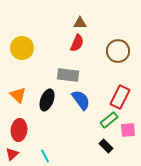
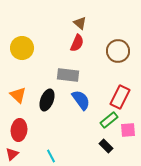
brown triangle: rotated 40 degrees clockwise
cyan line: moved 6 px right
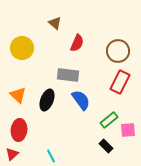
brown triangle: moved 25 px left
red rectangle: moved 15 px up
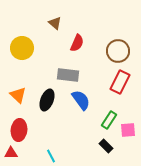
green rectangle: rotated 18 degrees counterclockwise
red triangle: moved 1 px left, 1 px up; rotated 40 degrees clockwise
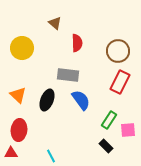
red semicircle: rotated 24 degrees counterclockwise
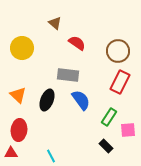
red semicircle: rotated 54 degrees counterclockwise
green rectangle: moved 3 px up
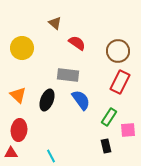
black rectangle: rotated 32 degrees clockwise
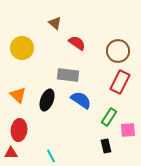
blue semicircle: rotated 20 degrees counterclockwise
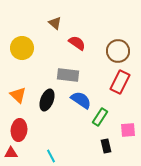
green rectangle: moved 9 px left
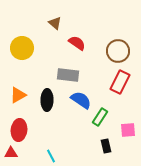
orange triangle: rotated 48 degrees clockwise
black ellipse: rotated 20 degrees counterclockwise
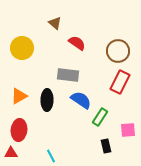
orange triangle: moved 1 px right, 1 px down
